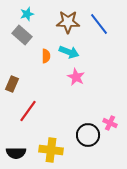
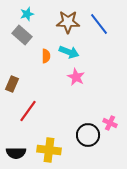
yellow cross: moved 2 px left
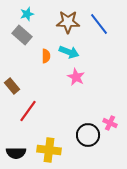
brown rectangle: moved 2 px down; rotated 63 degrees counterclockwise
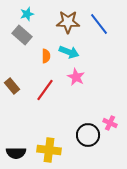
red line: moved 17 px right, 21 px up
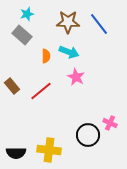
red line: moved 4 px left, 1 px down; rotated 15 degrees clockwise
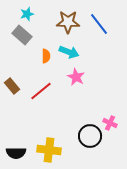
black circle: moved 2 px right, 1 px down
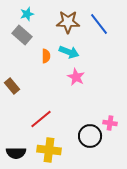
red line: moved 28 px down
pink cross: rotated 16 degrees counterclockwise
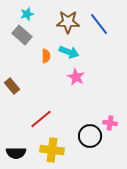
yellow cross: moved 3 px right
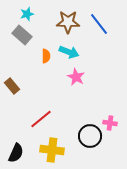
black semicircle: rotated 66 degrees counterclockwise
